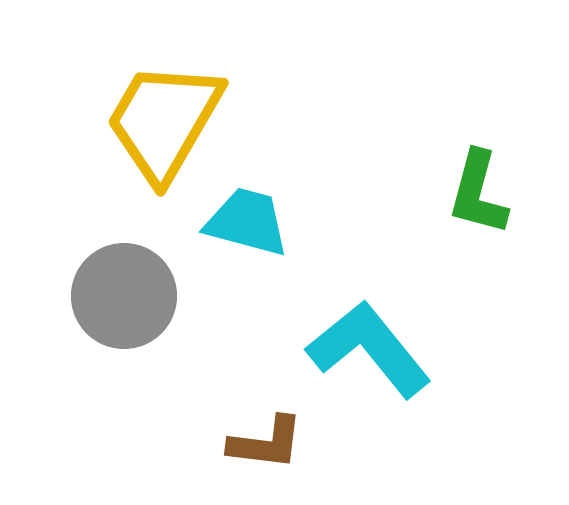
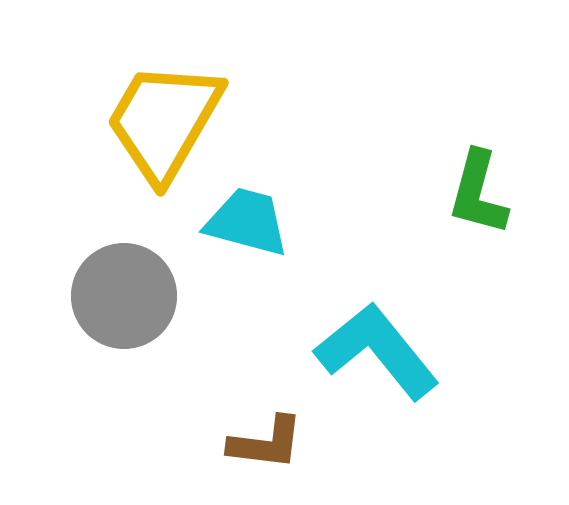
cyan L-shape: moved 8 px right, 2 px down
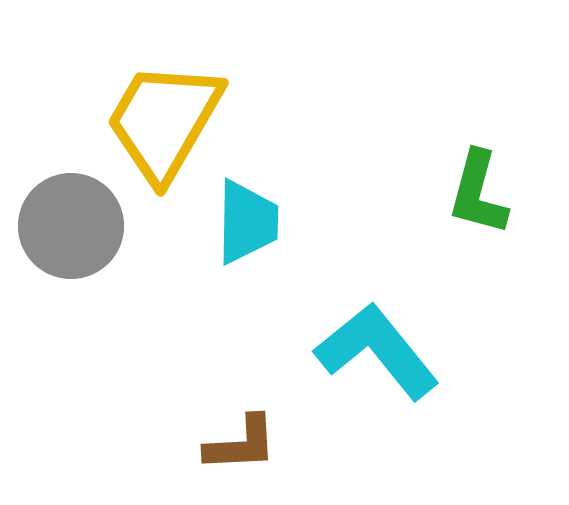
cyan trapezoid: rotated 76 degrees clockwise
gray circle: moved 53 px left, 70 px up
brown L-shape: moved 25 px left, 1 px down; rotated 10 degrees counterclockwise
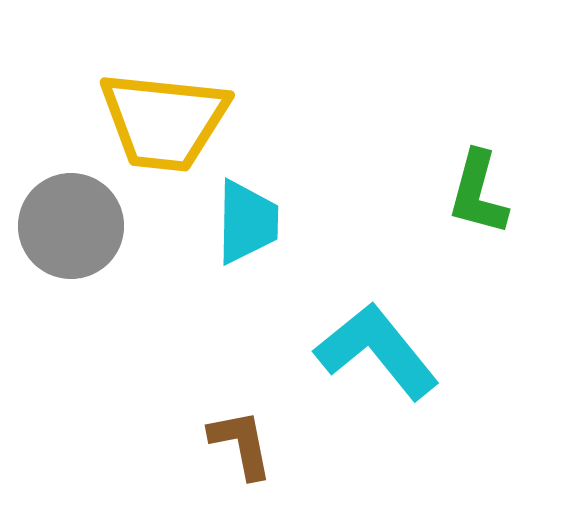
yellow trapezoid: rotated 114 degrees counterclockwise
brown L-shape: rotated 98 degrees counterclockwise
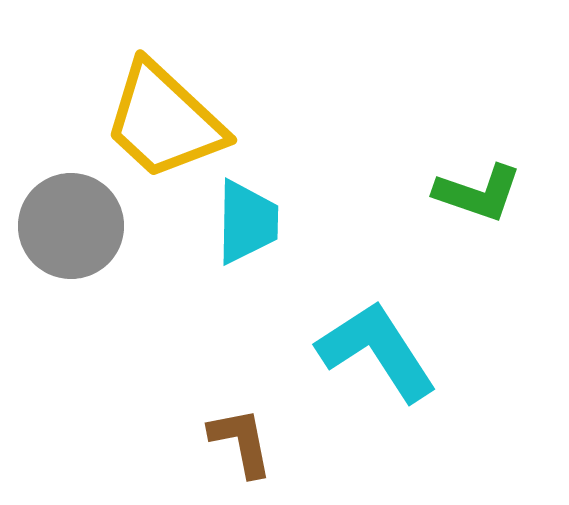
yellow trapezoid: rotated 37 degrees clockwise
green L-shape: rotated 86 degrees counterclockwise
cyan L-shape: rotated 6 degrees clockwise
brown L-shape: moved 2 px up
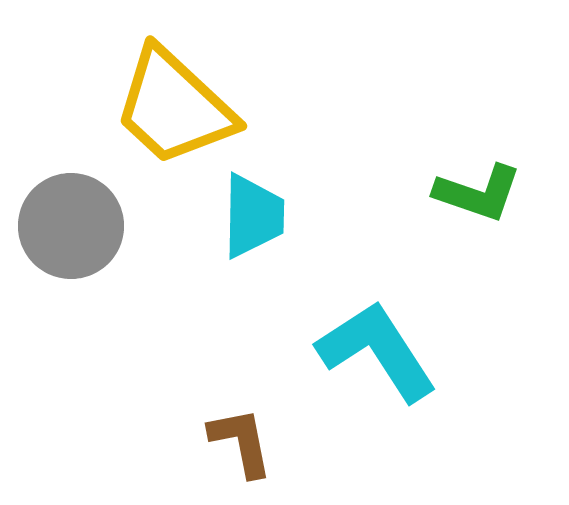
yellow trapezoid: moved 10 px right, 14 px up
cyan trapezoid: moved 6 px right, 6 px up
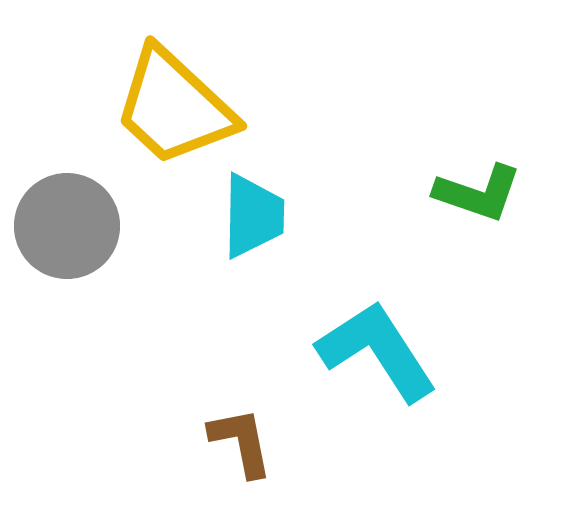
gray circle: moved 4 px left
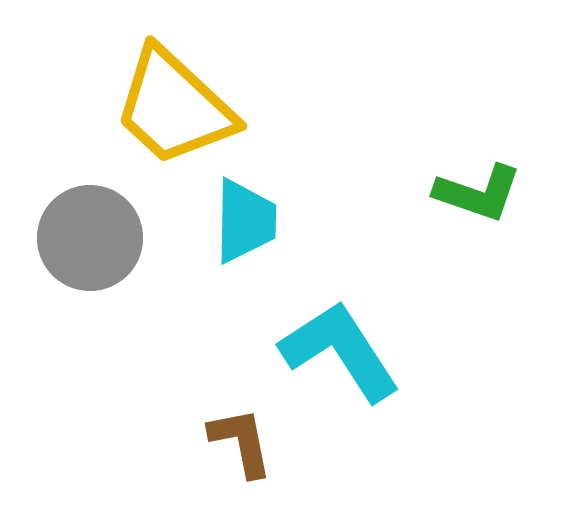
cyan trapezoid: moved 8 px left, 5 px down
gray circle: moved 23 px right, 12 px down
cyan L-shape: moved 37 px left
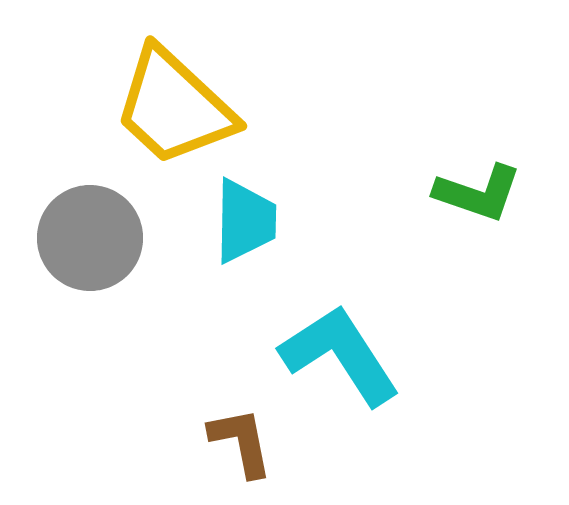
cyan L-shape: moved 4 px down
